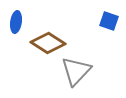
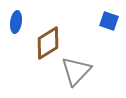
brown diamond: rotated 64 degrees counterclockwise
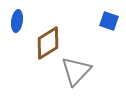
blue ellipse: moved 1 px right, 1 px up
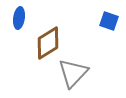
blue ellipse: moved 2 px right, 3 px up
gray triangle: moved 3 px left, 2 px down
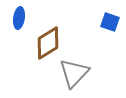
blue square: moved 1 px right, 1 px down
gray triangle: moved 1 px right
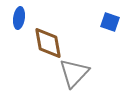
brown diamond: rotated 68 degrees counterclockwise
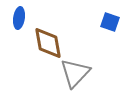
gray triangle: moved 1 px right
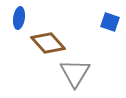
brown diamond: rotated 32 degrees counterclockwise
gray triangle: rotated 12 degrees counterclockwise
